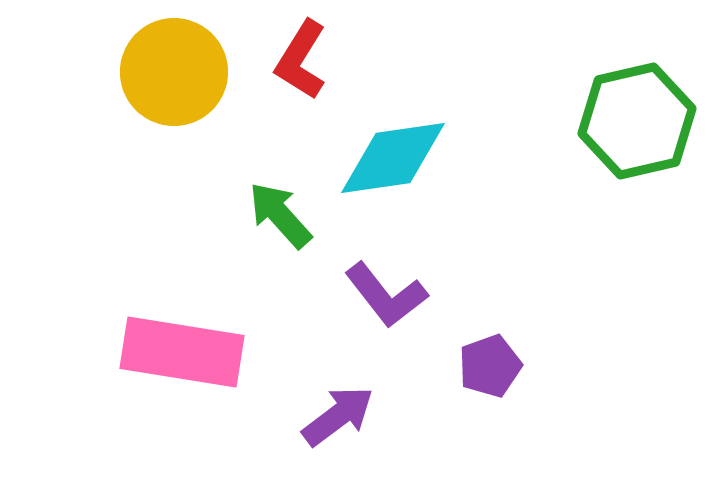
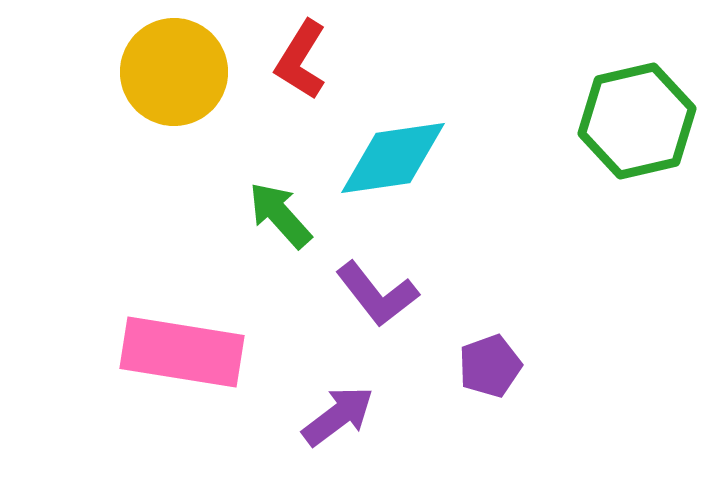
purple L-shape: moved 9 px left, 1 px up
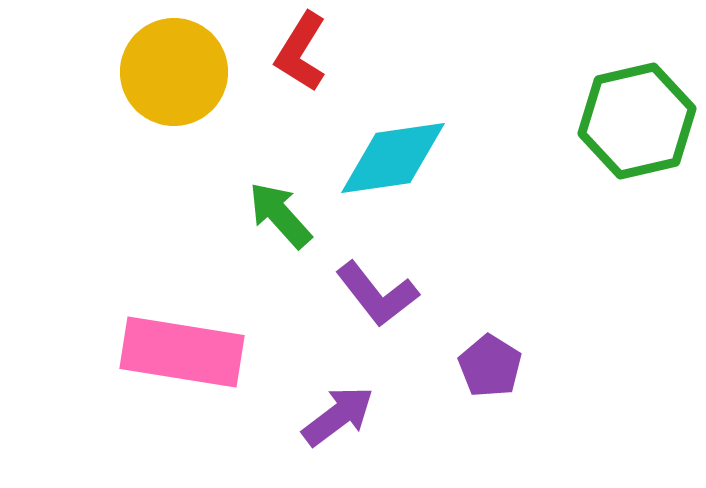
red L-shape: moved 8 px up
purple pentagon: rotated 20 degrees counterclockwise
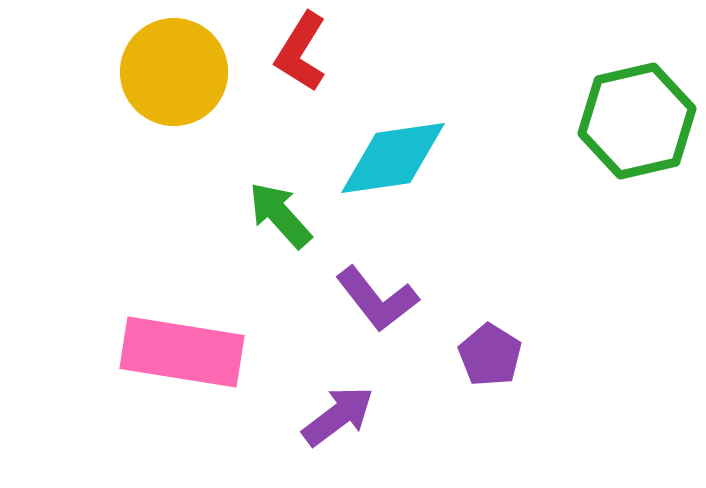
purple L-shape: moved 5 px down
purple pentagon: moved 11 px up
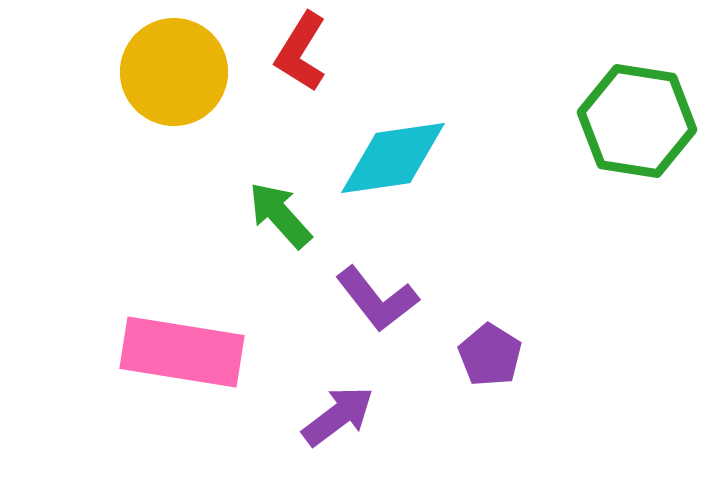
green hexagon: rotated 22 degrees clockwise
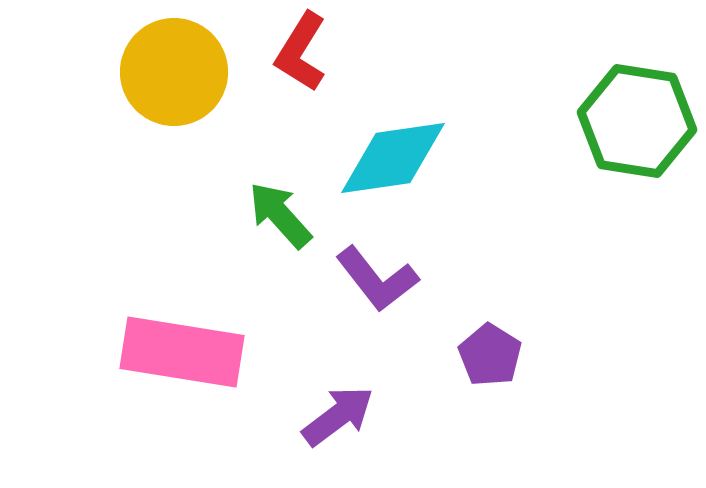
purple L-shape: moved 20 px up
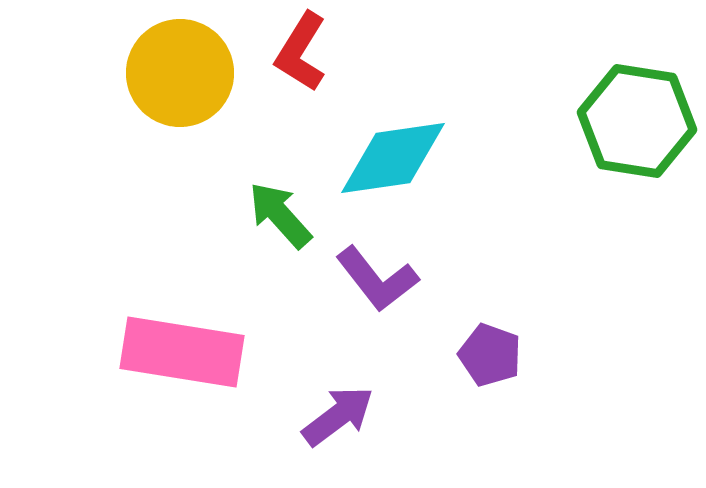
yellow circle: moved 6 px right, 1 px down
purple pentagon: rotated 12 degrees counterclockwise
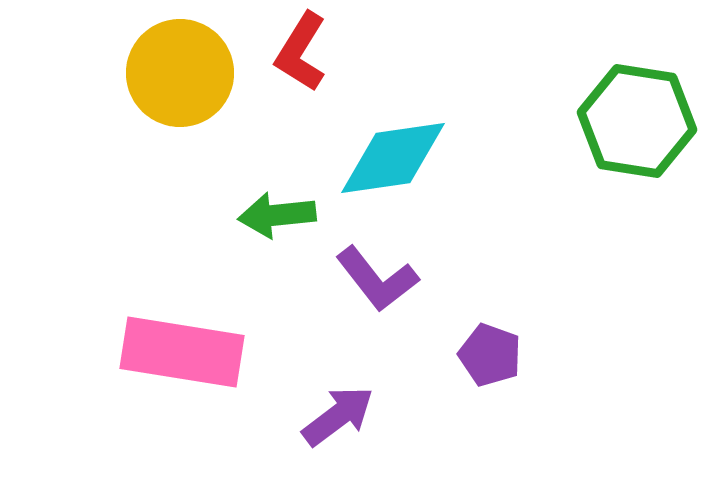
green arrow: moved 3 px left; rotated 54 degrees counterclockwise
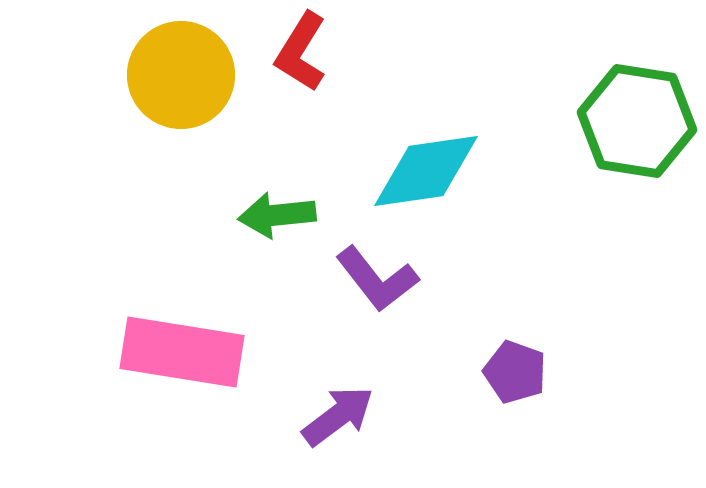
yellow circle: moved 1 px right, 2 px down
cyan diamond: moved 33 px right, 13 px down
purple pentagon: moved 25 px right, 17 px down
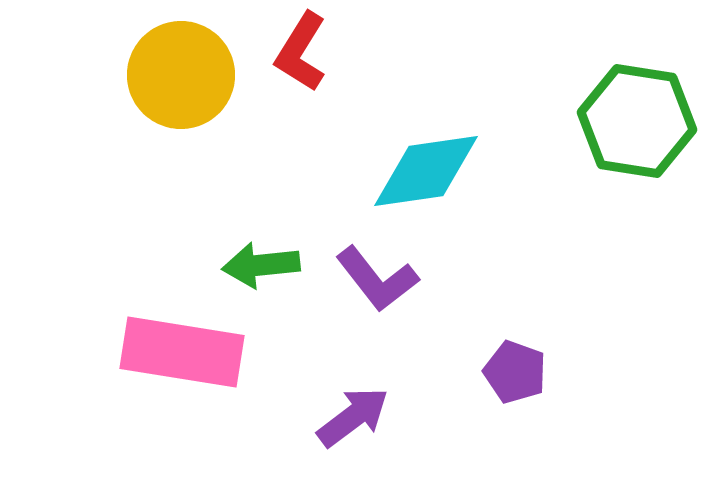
green arrow: moved 16 px left, 50 px down
purple arrow: moved 15 px right, 1 px down
